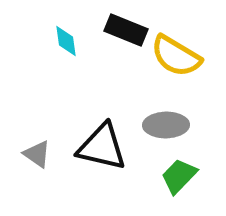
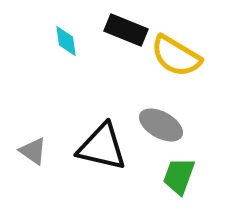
gray ellipse: moved 5 px left; rotated 30 degrees clockwise
gray triangle: moved 4 px left, 3 px up
green trapezoid: rotated 24 degrees counterclockwise
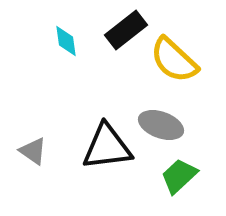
black rectangle: rotated 60 degrees counterclockwise
yellow semicircle: moved 2 px left, 4 px down; rotated 12 degrees clockwise
gray ellipse: rotated 9 degrees counterclockwise
black triangle: moved 5 px right; rotated 20 degrees counterclockwise
green trapezoid: rotated 27 degrees clockwise
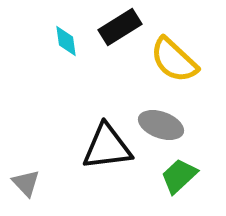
black rectangle: moved 6 px left, 3 px up; rotated 6 degrees clockwise
gray triangle: moved 7 px left, 32 px down; rotated 12 degrees clockwise
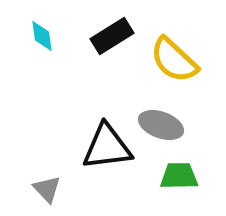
black rectangle: moved 8 px left, 9 px down
cyan diamond: moved 24 px left, 5 px up
green trapezoid: rotated 42 degrees clockwise
gray triangle: moved 21 px right, 6 px down
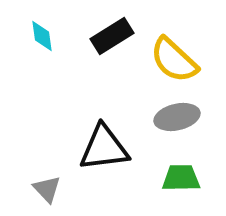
gray ellipse: moved 16 px right, 8 px up; rotated 33 degrees counterclockwise
black triangle: moved 3 px left, 1 px down
green trapezoid: moved 2 px right, 2 px down
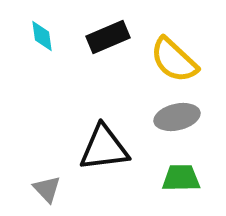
black rectangle: moved 4 px left, 1 px down; rotated 9 degrees clockwise
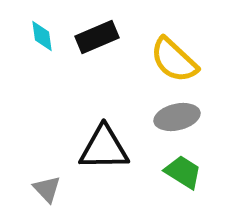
black rectangle: moved 11 px left
black triangle: rotated 6 degrees clockwise
green trapezoid: moved 2 px right, 6 px up; rotated 33 degrees clockwise
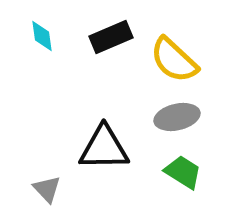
black rectangle: moved 14 px right
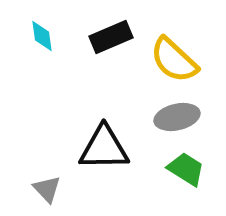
green trapezoid: moved 3 px right, 3 px up
